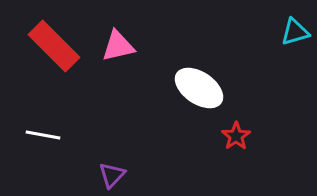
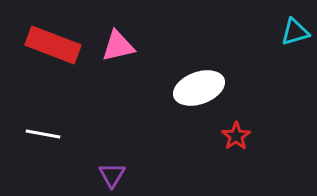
red rectangle: moved 1 px left, 1 px up; rotated 24 degrees counterclockwise
white ellipse: rotated 54 degrees counterclockwise
white line: moved 1 px up
purple triangle: rotated 12 degrees counterclockwise
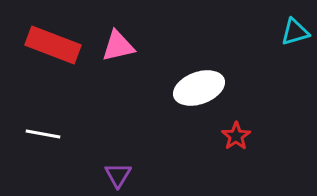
purple triangle: moved 6 px right
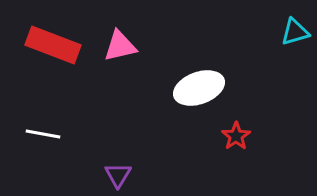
pink triangle: moved 2 px right
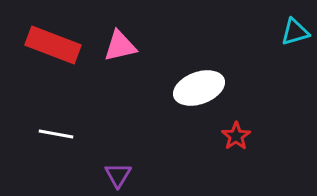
white line: moved 13 px right
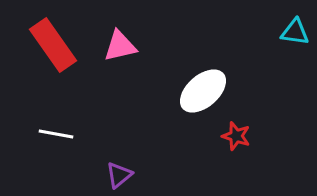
cyan triangle: rotated 24 degrees clockwise
red rectangle: rotated 34 degrees clockwise
white ellipse: moved 4 px right, 3 px down; rotated 21 degrees counterclockwise
red star: rotated 20 degrees counterclockwise
purple triangle: moved 1 px right; rotated 20 degrees clockwise
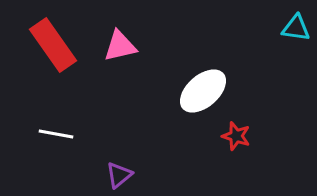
cyan triangle: moved 1 px right, 4 px up
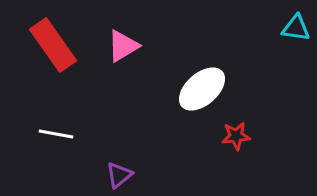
pink triangle: moved 3 px right; rotated 18 degrees counterclockwise
white ellipse: moved 1 px left, 2 px up
red star: rotated 24 degrees counterclockwise
